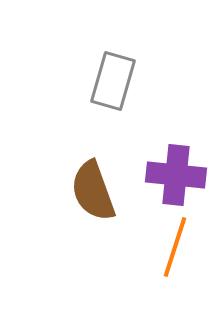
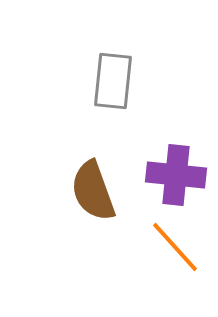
gray rectangle: rotated 10 degrees counterclockwise
orange line: rotated 60 degrees counterclockwise
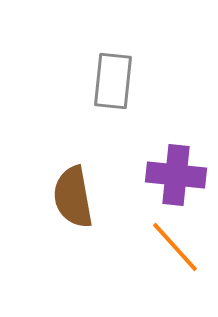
brown semicircle: moved 20 px left, 6 px down; rotated 10 degrees clockwise
